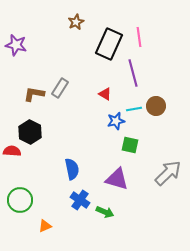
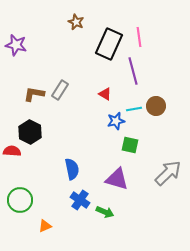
brown star: rotated 21 degrees counterclockwise
purple line: moved 2 px up
gray rectangle: moved 2 px down
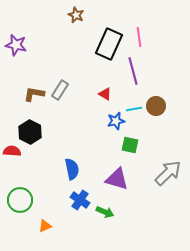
brown star: moved 7 px up
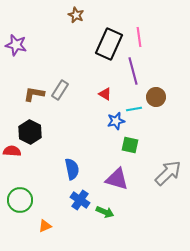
brown circle: moved 9 px up
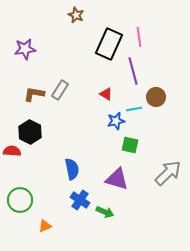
purple star: moved 9 px right, 4 px down; rotated 20 degrees counterclockwise
red triangle: moved 1 px right
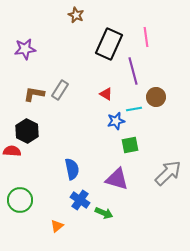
pink line: moved 7 px right
black hexagon: moved 3 px left, 1 px up
green square: rotated 24 degrees counterclockwise
green arrow: moved 1 px left, 1 px down
orange triangle: moved 12 px right; rotated 16 degrees counterclockwise
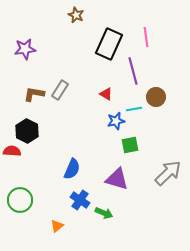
blue semicircle: rotated 35 degrees clockwise
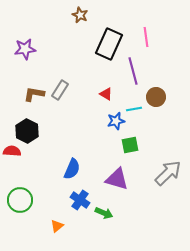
brown star: moved 4 px right
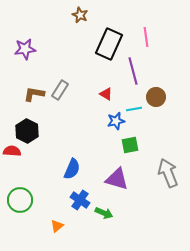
gray arrow: rotated 68 degrees counterclockwise
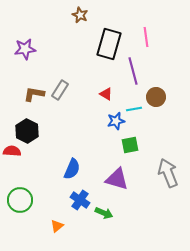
black rectangle: rotated 8 degrees counterclockwise
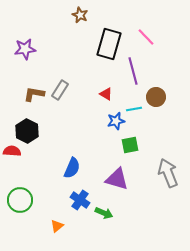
pink line: rotated 36 degrees counterclockwise
blue semicircle: moved 1 px up
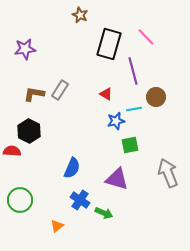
black hexagon: moved 2 px right
